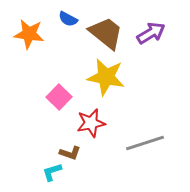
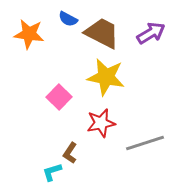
brown trapezoid: moved 4 px left; rotated 12 degrees counterclockwise
red star: moved 10 px right
brown L-shape: rotated 105 degrees clockwise
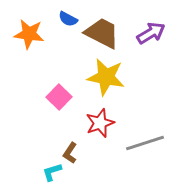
red star: moved 1 px left; rotated 8 degrees counterclockwise
